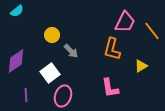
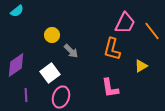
pink trapezoid: moved 1 px down
purple diamond: moved 4 px down
pink ellipse: moved 2 px left, 1 px down
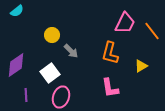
orange L-shape: moved 2 px left, 4 px down
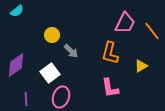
purple line: moved 4 px down
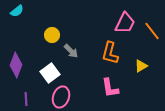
purple diamond: rotated 35 degrees counterclockwise
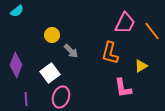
pink L-shape: moved 13 px right
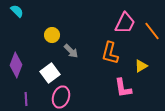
cyan semicircle: rotated 96 degrees counterclockwise
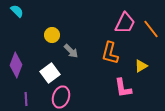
orange line: moved 1 px left, 2 px up
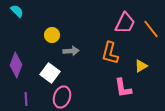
gray arrow: rotated 49 degrees counterclockwise
white square: rotated 18 degrees counterclockwise
pink ellipse: moved 1 px right
